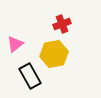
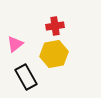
red cross: moved 7 px left, 2 px down; rotated 12 degrees clockwise
black rectangle: moved 4 px left, 1 px down
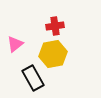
yellow hexagon: moved 1 px left
black rectangle: moved 7 px right, 1 px down
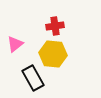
yellow hexagon: rotated 16 degrees clockwise
